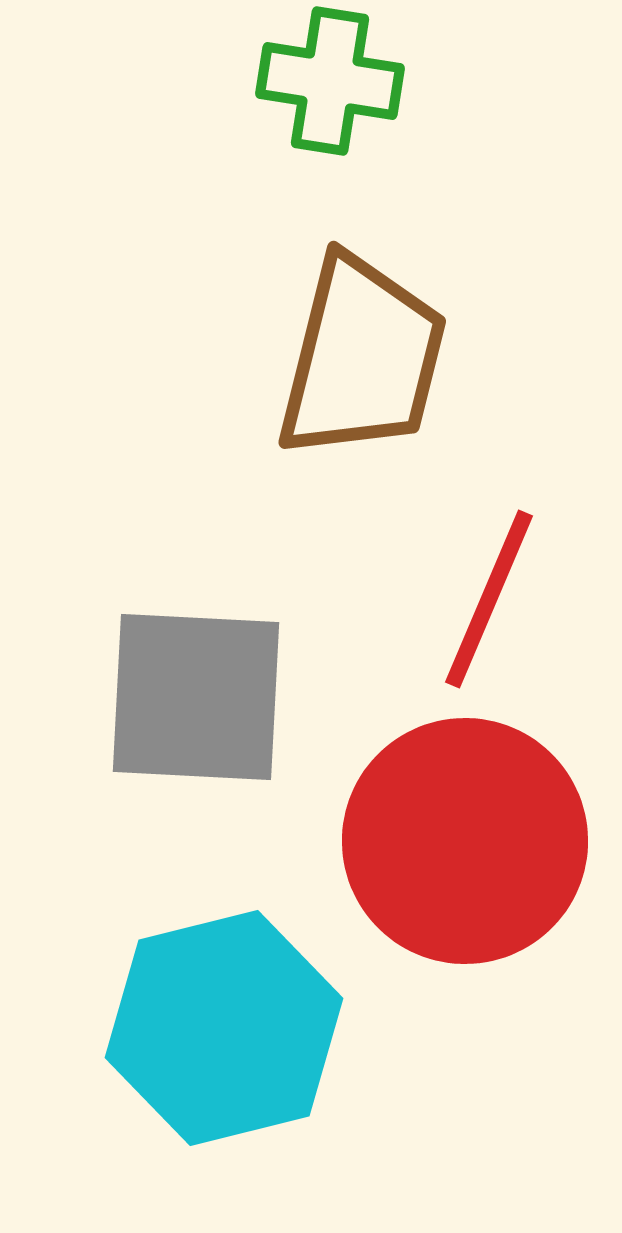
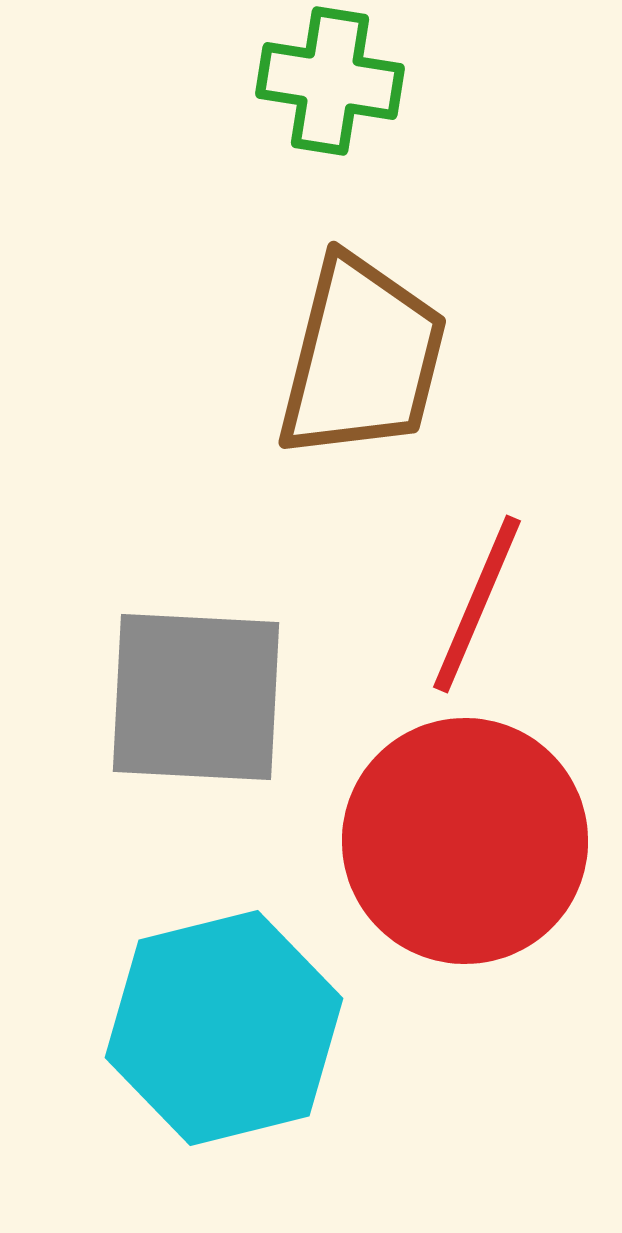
red line: moved 12 px left, 5 px down
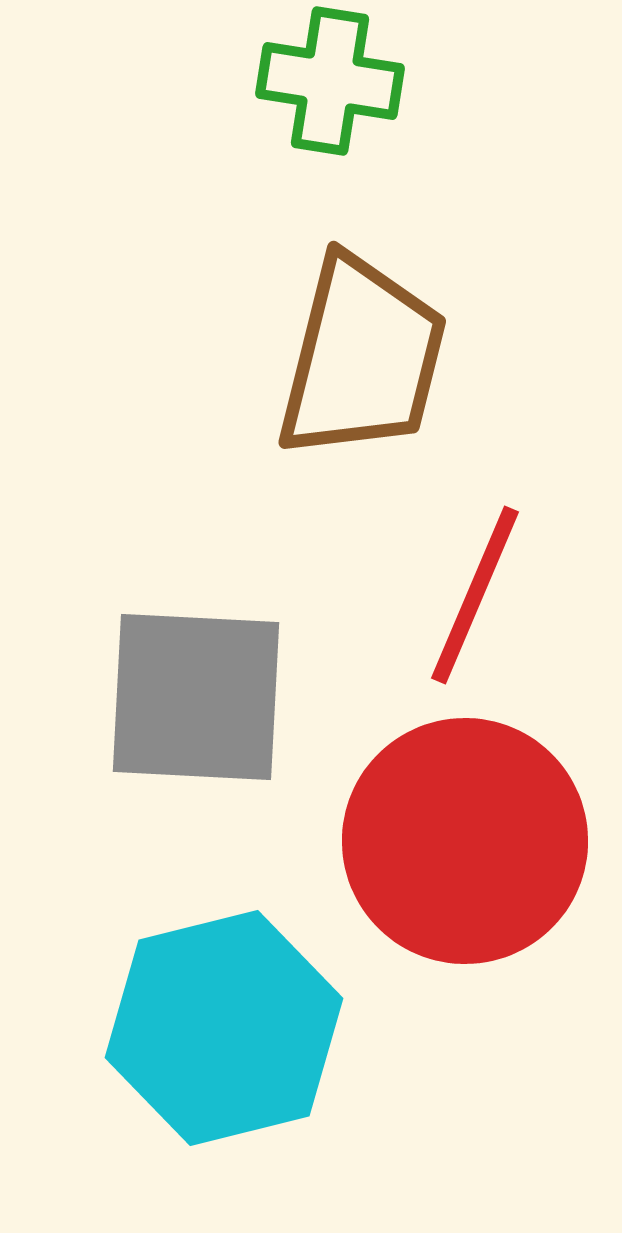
red line: moved 2 px left, 9 px up
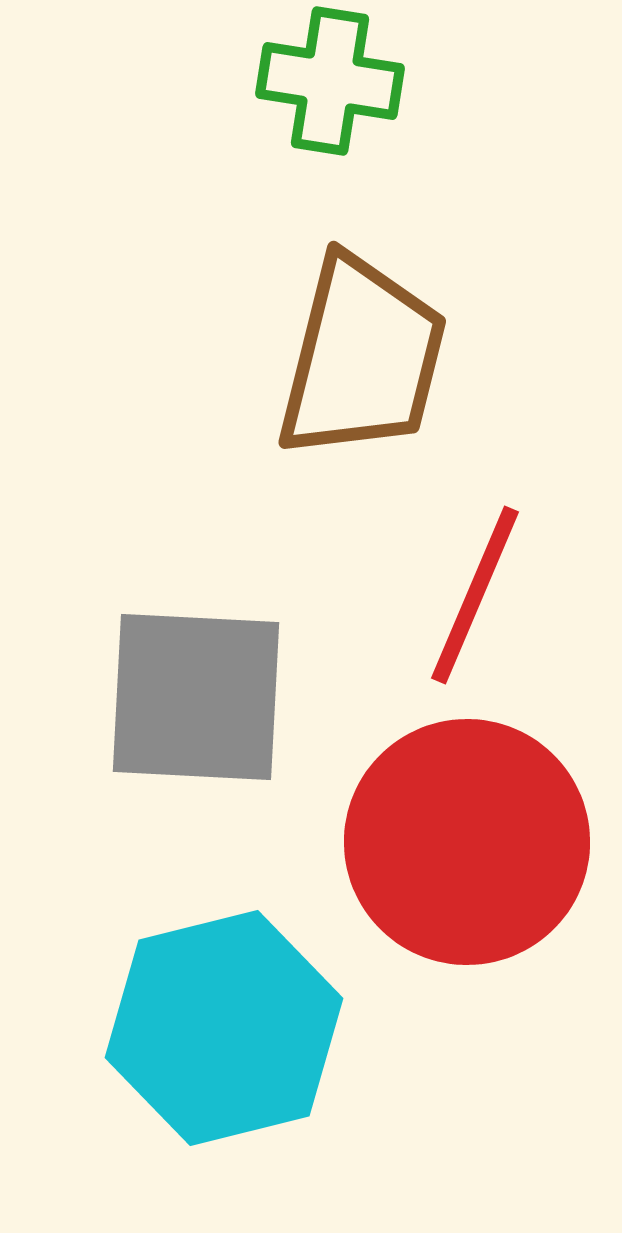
red circle: moved 2 px right, 1 px down
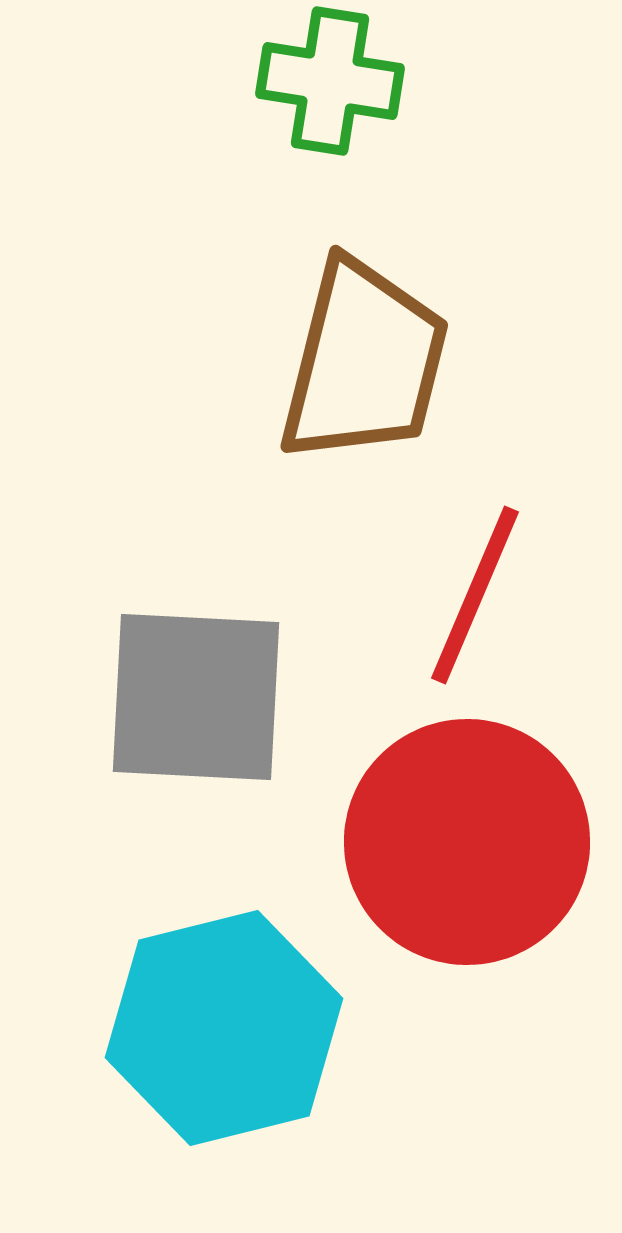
brown trapezoid: moved 2 px right, 4 px down
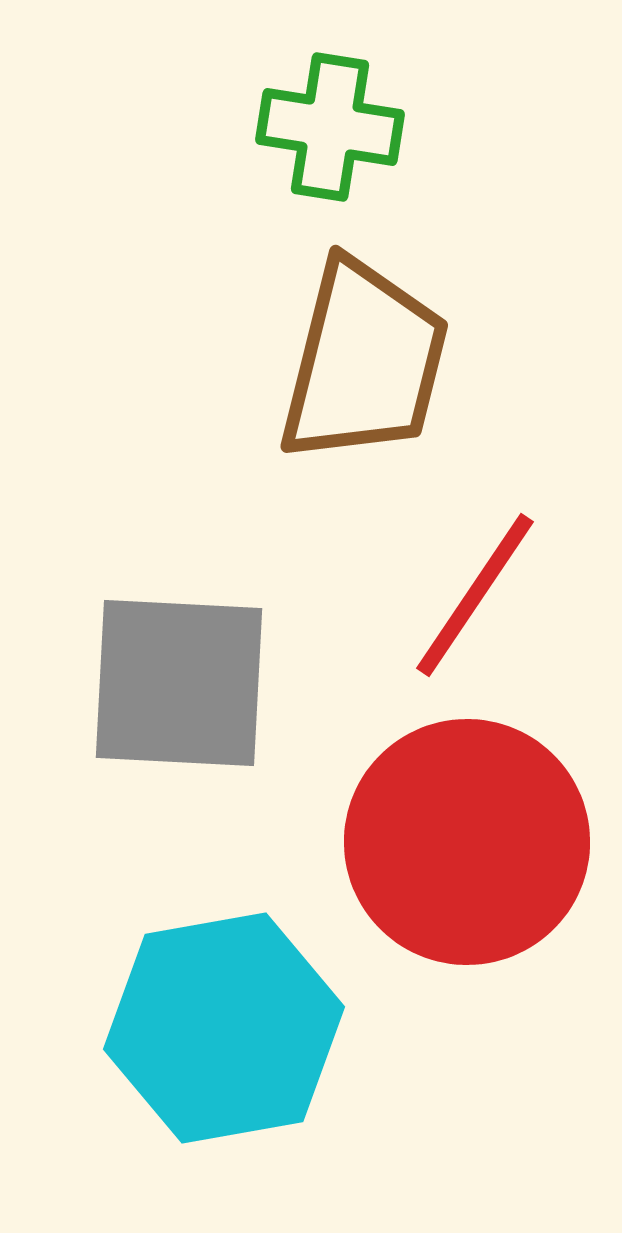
green cross: moved 46 px down
red line: rotated 11 degrees clockwise
gray square: moved 17 px left, 14 px up
cyan hexagon: rotated 4 degrees clockwise
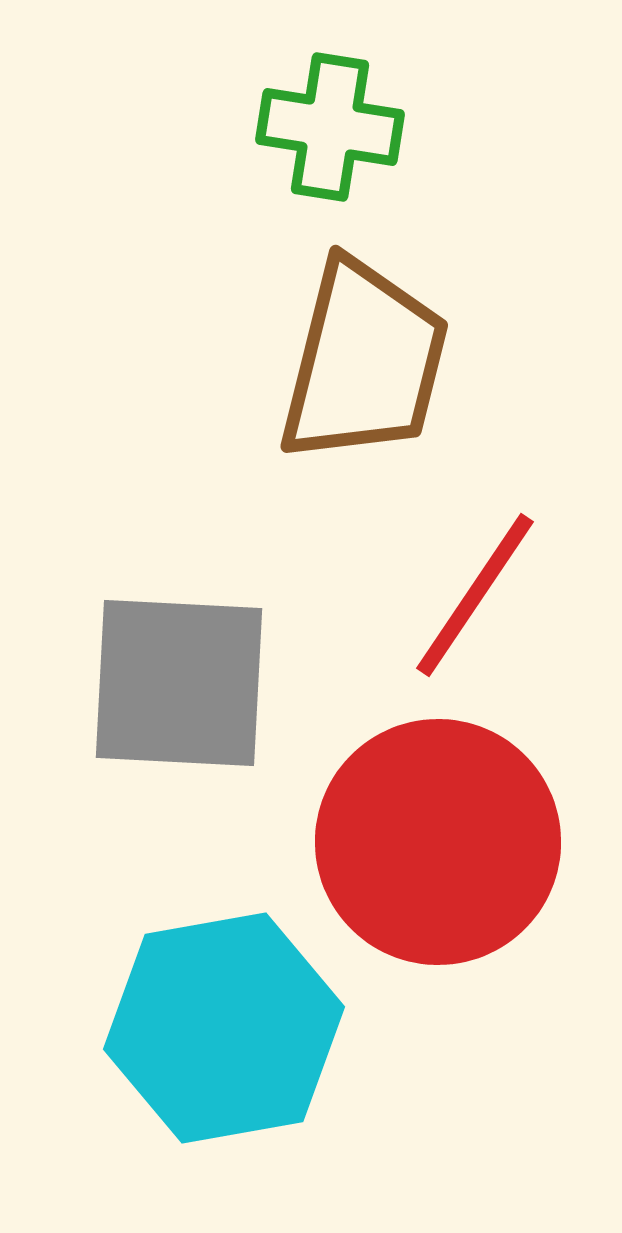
red circle: moved 29 px left
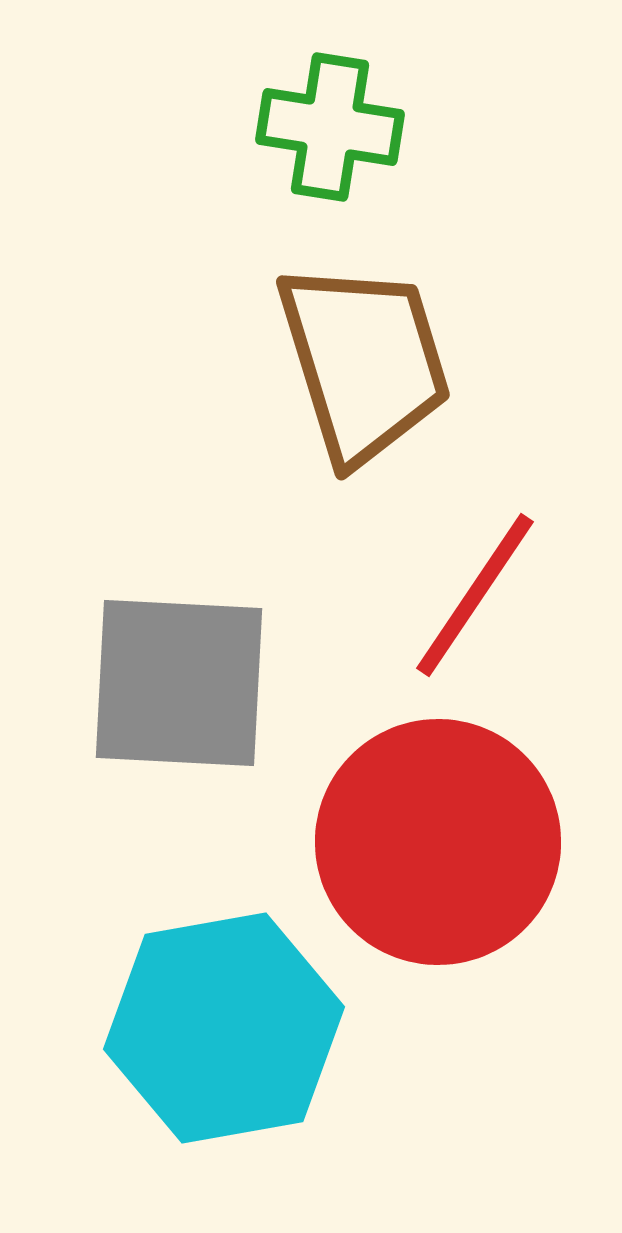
brown trapezoid: rotated 31 degrees counterclockwise
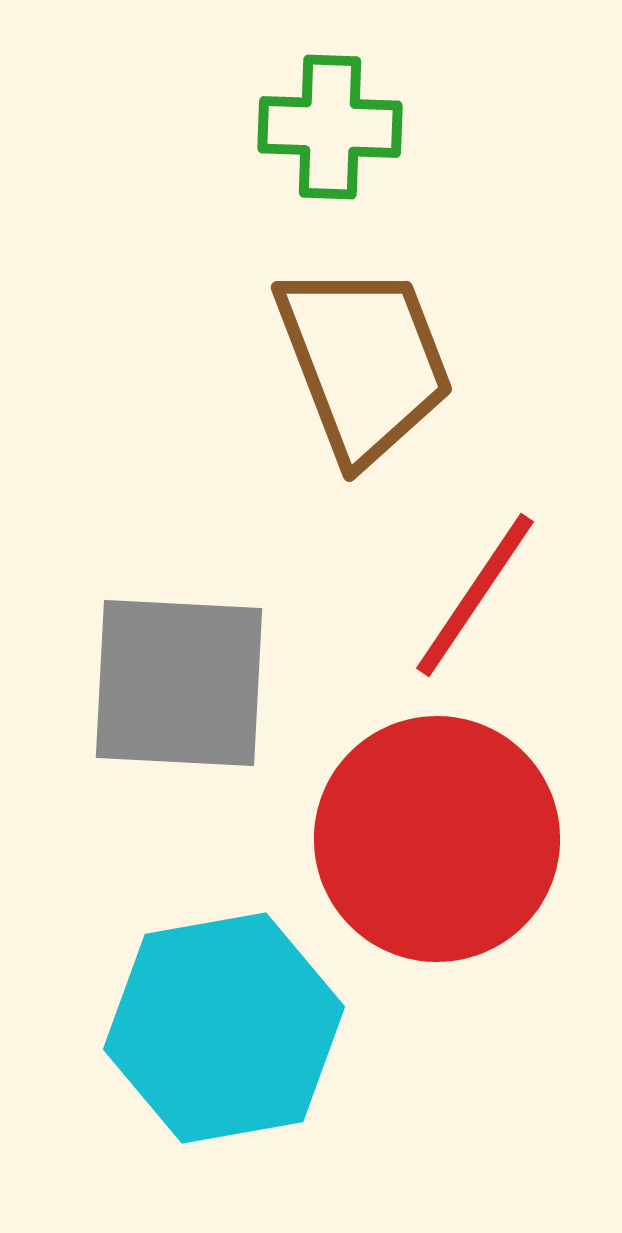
green cross: rotated 7 degrees counterclockwise
brown trapezoid: rotated 4 degrees counterclockwise
red circle: moved 1 px left, 3 px up
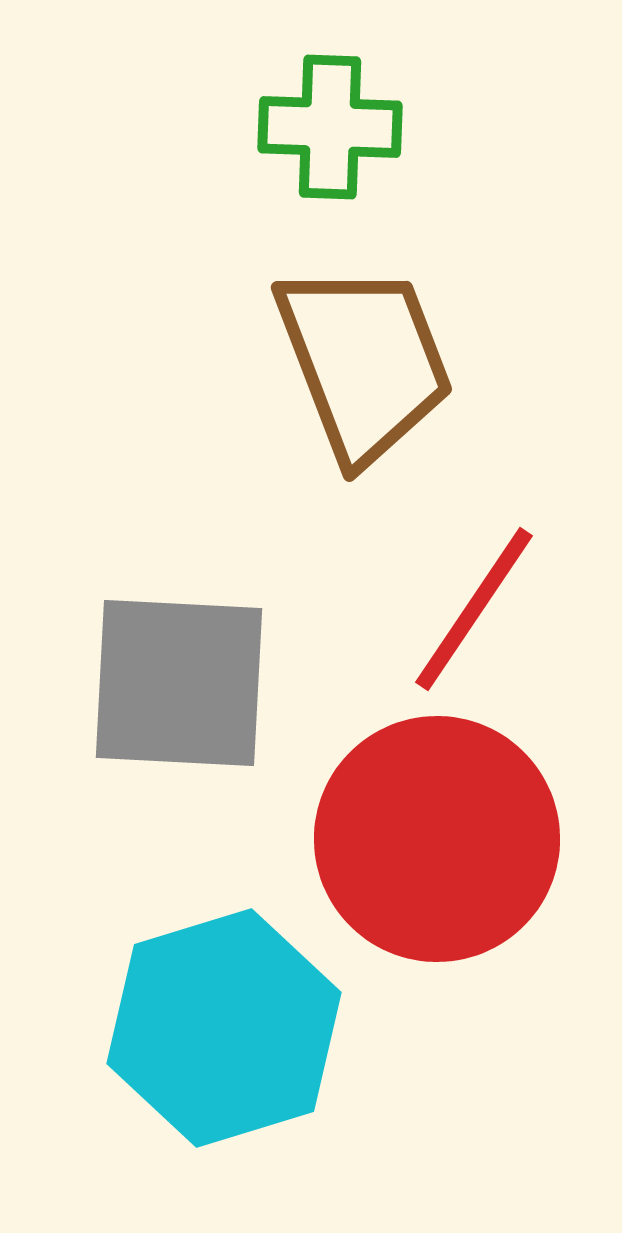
red line: moved 1 px left, 14 px down
cyan hexagon: rotated 7 degrees counterclockwise
